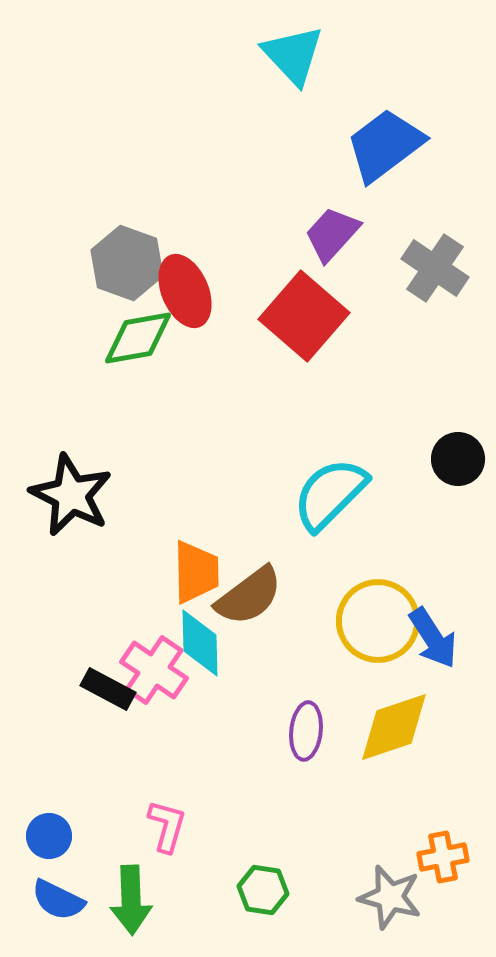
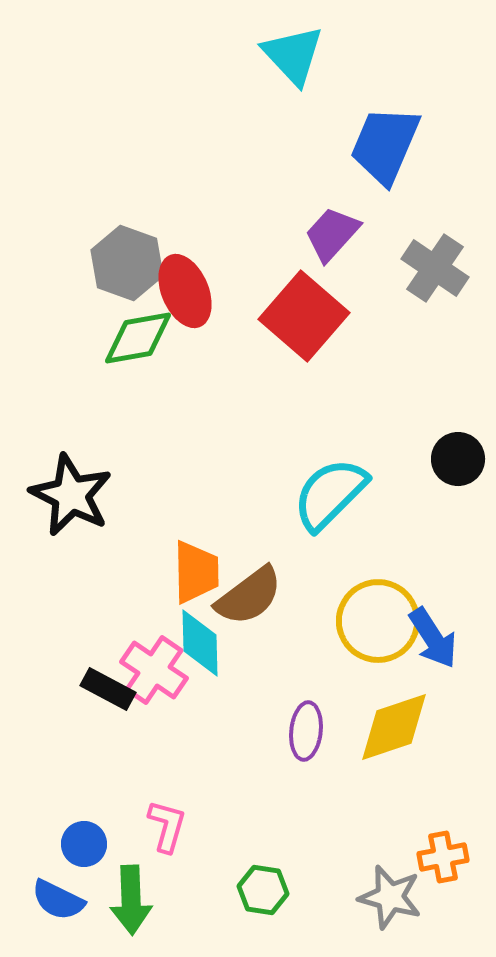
blue trapezoid: rotated 30 degrees counterclockwise
blue circle: moved 35 px right, 8 px down
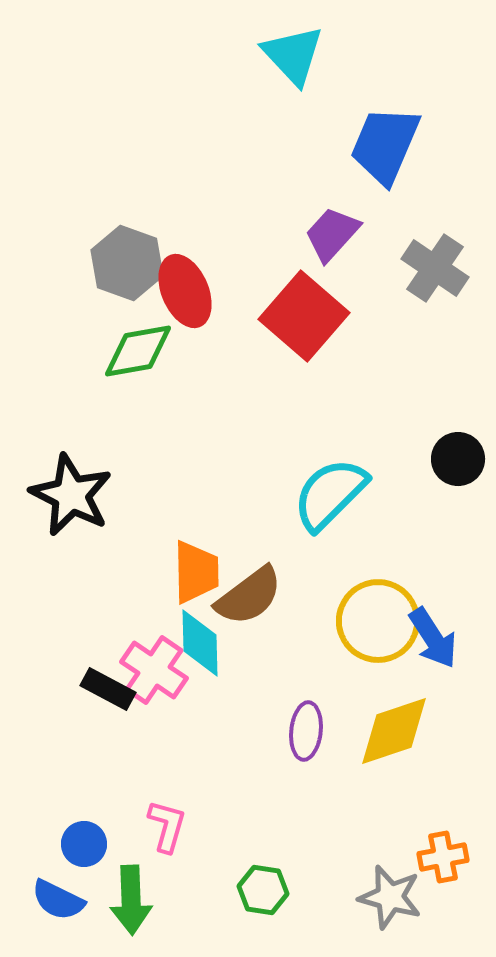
green diamond: moved 13 px down
yellow diamond: moved 4 px down
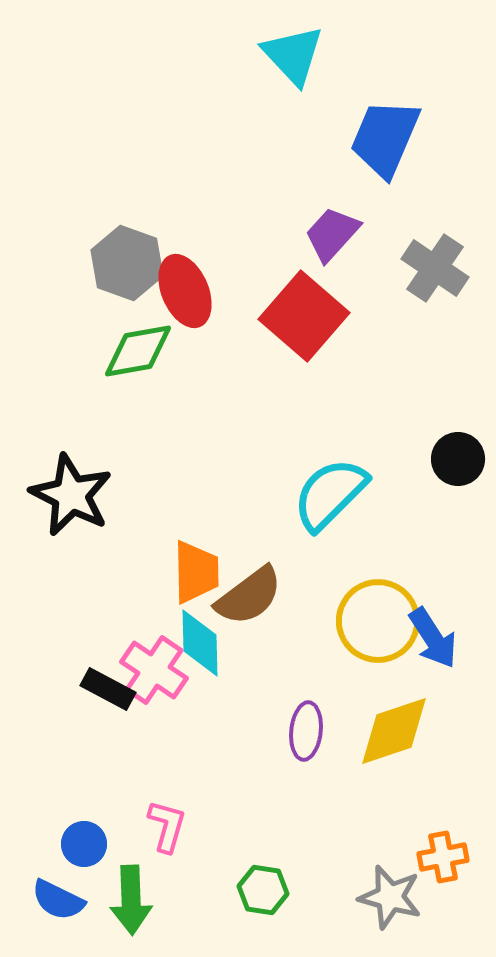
blue trapezoid: moved 7 px up
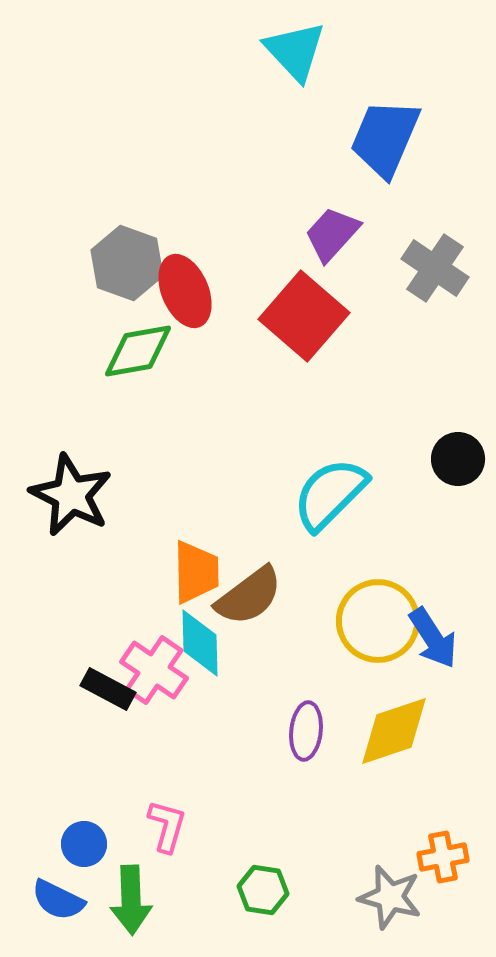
cyan triangle: moved 2 px right, 4 px up
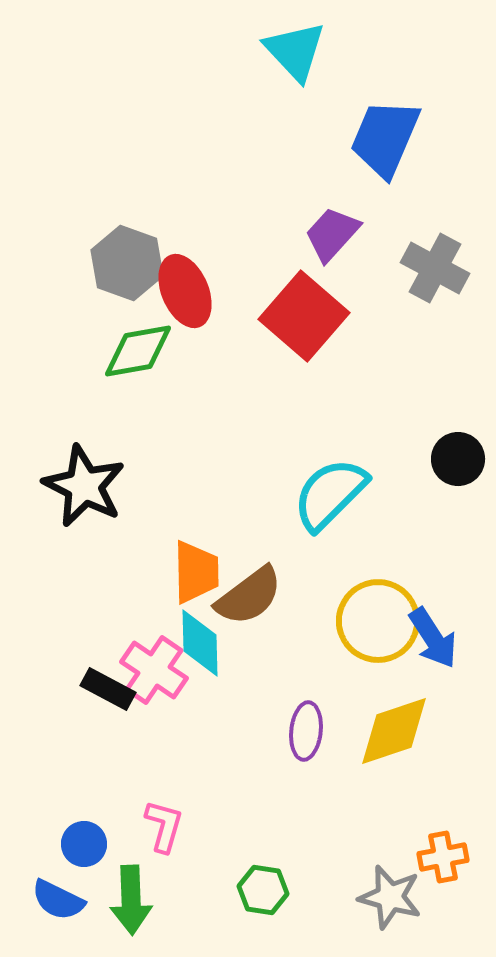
gray cross: rotated 6 degrees counterclockwise
black star: moved 13 px right, 9 px up
pink L-shape: moved 3 px left
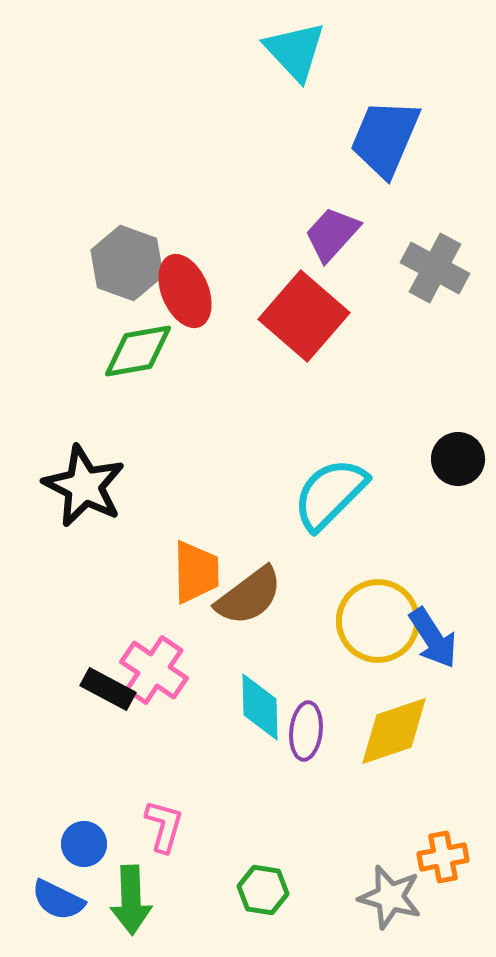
cyan diamond: moved 60 px right, 64 px down
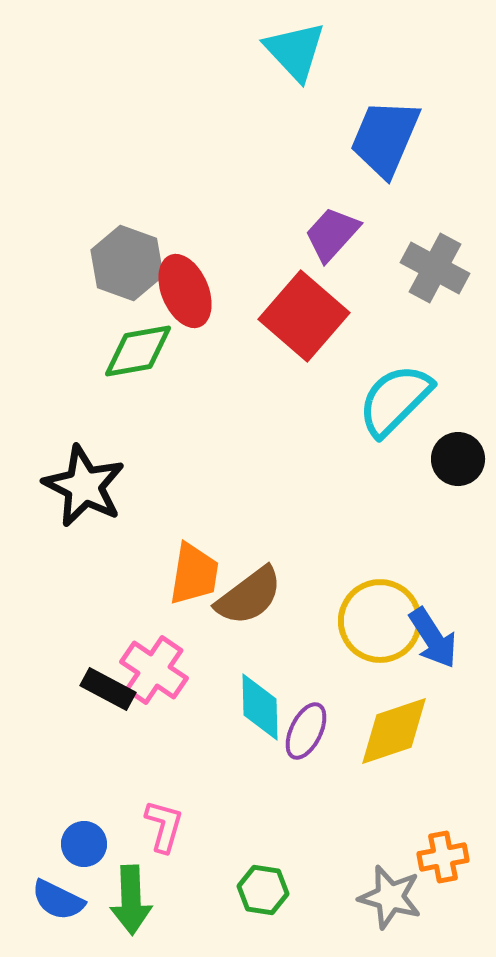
cyan semicircle: moved 65 px right, 94 px up
orange trapezoid: moved 2 px left, 2 px down; rotated 10 degrees clockwise
yellow circle: moved 2 px right
purple ellipse: rotated 20 degrees clockwise
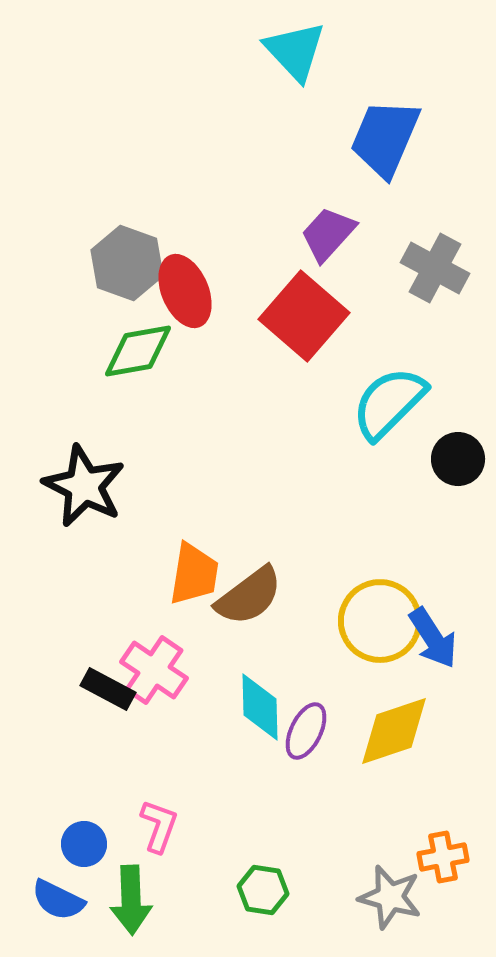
purple trapezoid: moved 4 px left
cyan semicircle: moved 6 px left, 3 px down
pink L-shape: moved 5 px left; rotated 4 degrees clockwise
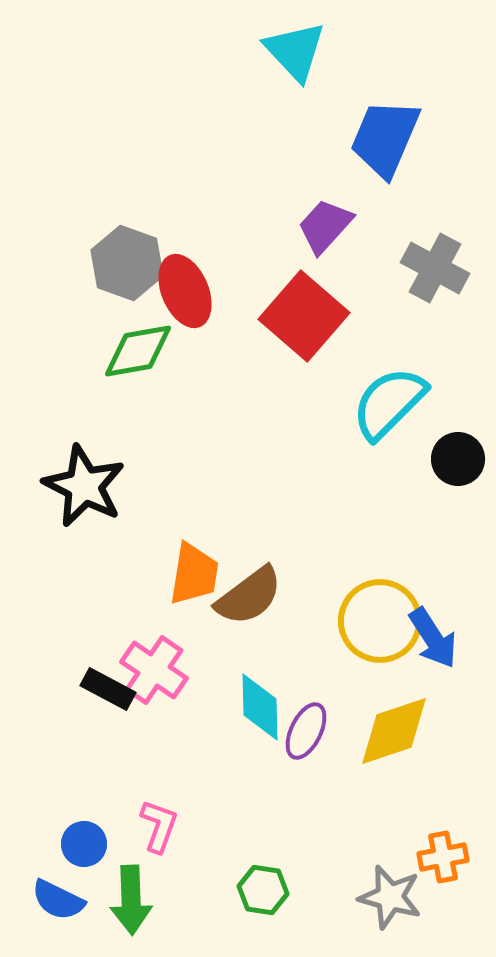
purple trapezoid: moved 3 px left, 8 px up
